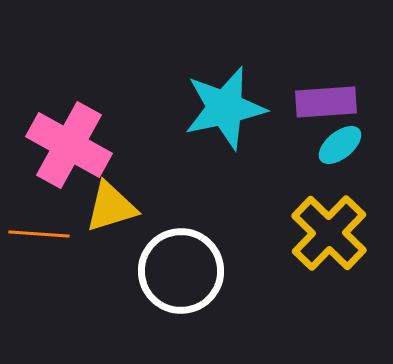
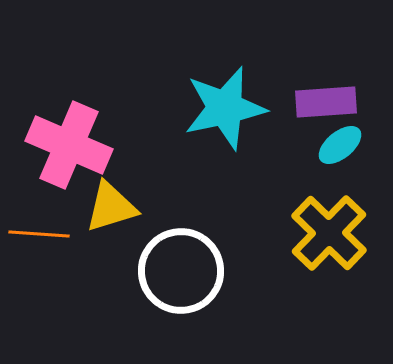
pink cross: rotated 6 degrees counterclockwise
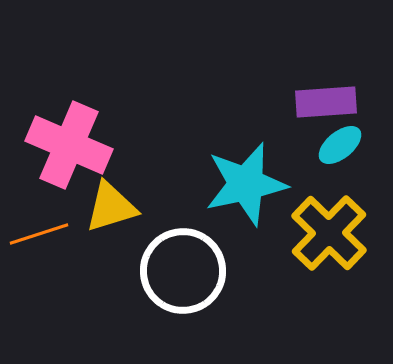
cyan star: moved 21 px right, 76 px down
orange line: rotated 22 degrees counterclockwise
white circle: moved 2 px right
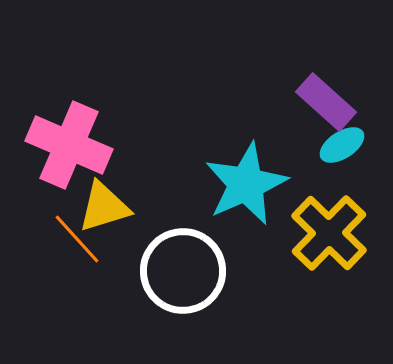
purple rectangle: rotated 46 degrees clockwise
cyan ellipse: moved 2 px right; rotated 6 degrees clockwise
cyan star: rotated 12 degrees counterclockwise
yellow triangle: moved 7 px left
orange line: moved 38 px right, 5 px down; rotated 66 degrees clockwise
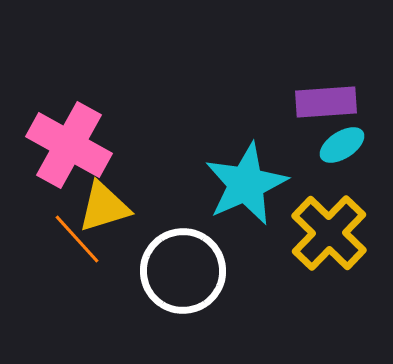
purple rectangle: rotated 46 degrees counterclockwise
pink cross: rotated 6 degrees clockwise
